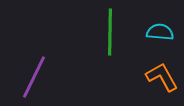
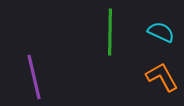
cyan semicircle: moved 1 px right; rotated 20 degrees clockwise
purple line: rotated 39 degrees counterclockwise
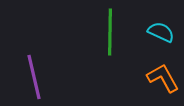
orange L-shape: moved 1 px right, 1 px down
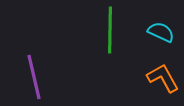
green line: moved 2 px up
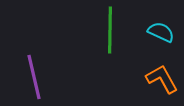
orange L-shape: moved 1 px left, 1 px down
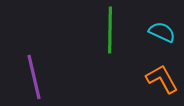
cyan semicircle: moved 1 px right
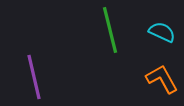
green line: rotated 15 degrees counterclockwise
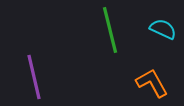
cyan semicircle: moved 1 px right, 3 px up
orange L-shape: moved 10 px left, 4 px down
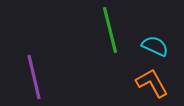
cyan semicircle: moved 8 px left, 17 px down
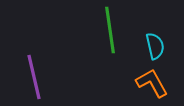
green line: rotated 6 degrees clockwise
cyan semicircle: rotated 52 degrees clockwise
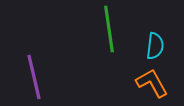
green line: moved 1 px left, 1 px up
cyan semicircle: rotated 20 degrees clockwise
